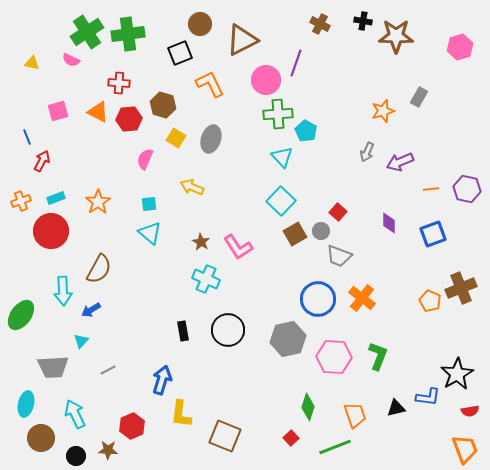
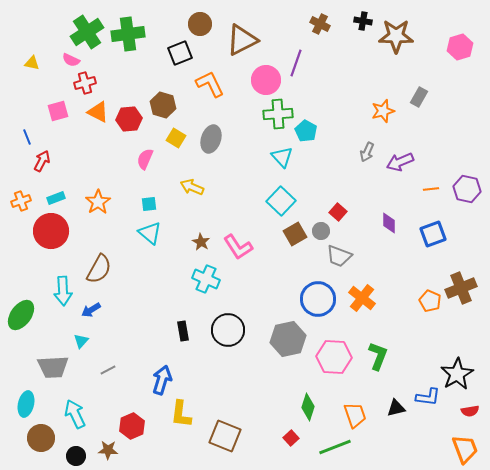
red cross at (119, 83): moved 34 px left; rotated 20 degrees counterclockwise
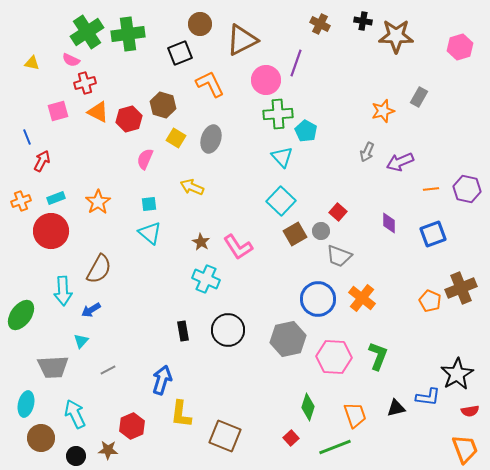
red hexagon at (129, 119): rotated 10 degrees counterclockwise
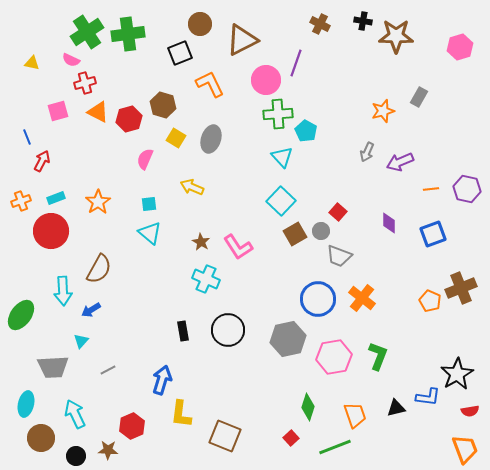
pink hexagon at (334, 357): rotated 12 degrees counterclockwise
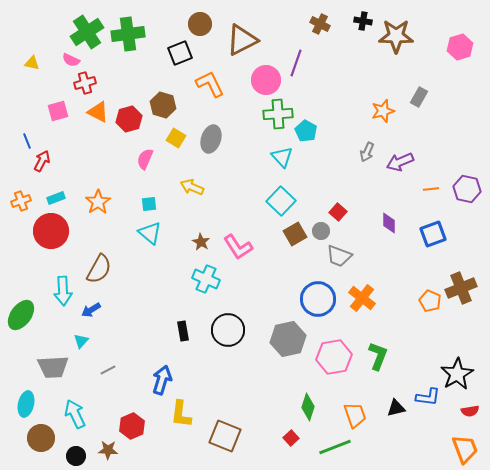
blue line at (27, 137): moved 4 px down
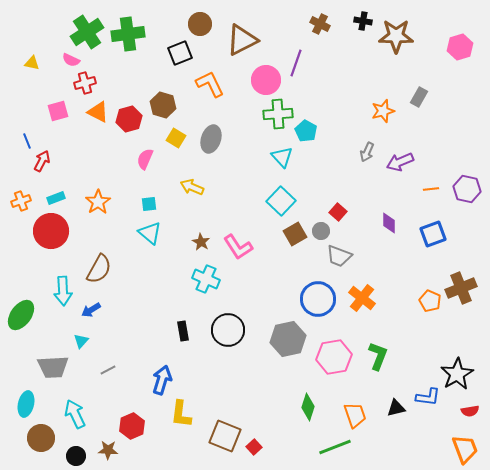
red square at (291, 438): moved 37 px left, 9 px down
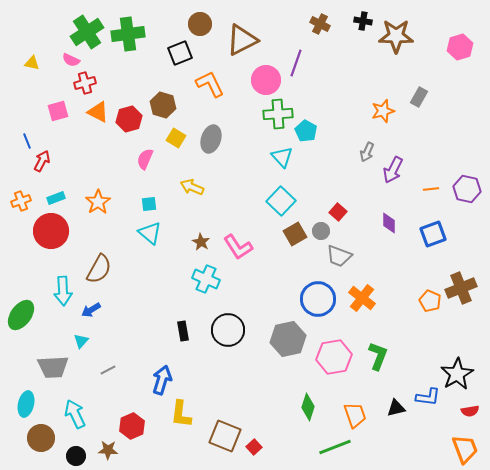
purple arrow at (400, 162): moved 7 px left, 8 px down; rotated 40 degrees counterclockwise
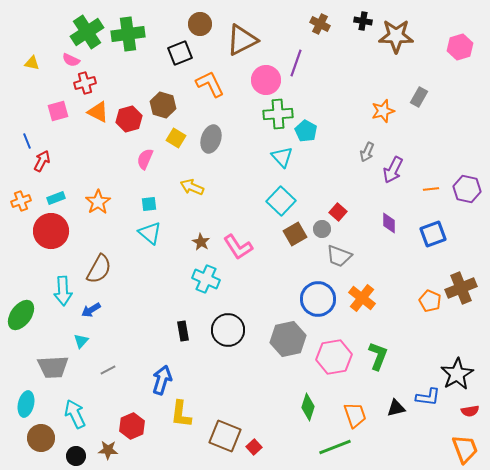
gray circle at (321, 231): moved 1 px right, 2 px up
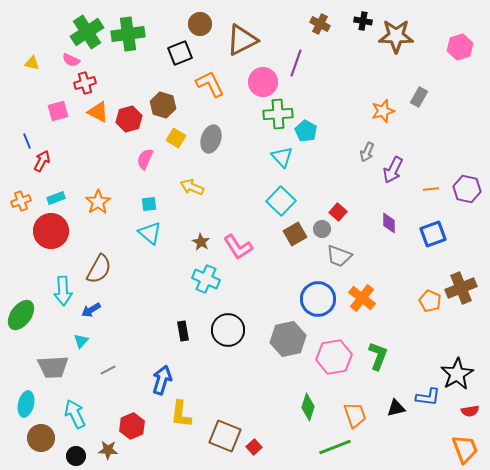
pink circle at (266, 80): moved 3 px left, 2 px down
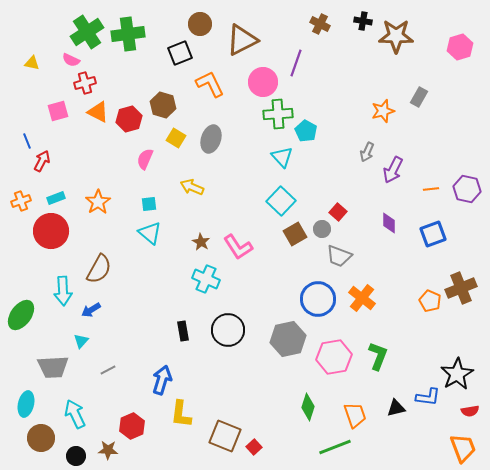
orange trapezoid at (465, 449): moved 2 px left, 1 px up
